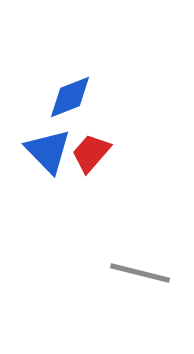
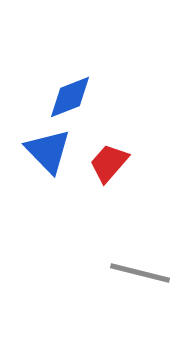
red trapezoid: moved 18 px right, 10 px down
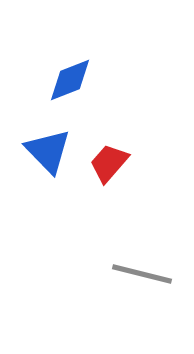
blue diamond: moved 17 px up
gray line: moved 2 px right, 1 px down
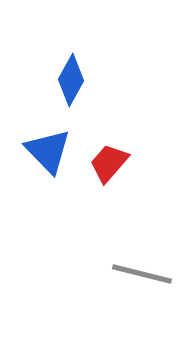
blue diamond: moved 1 px right; rotated 39 degrees counterclockwise
